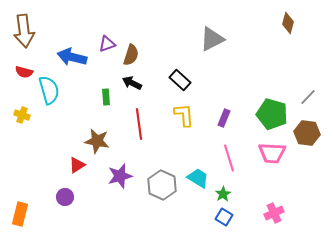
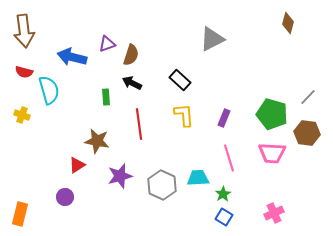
cyan trapezoid: rotated 35 degrees counterclockwise
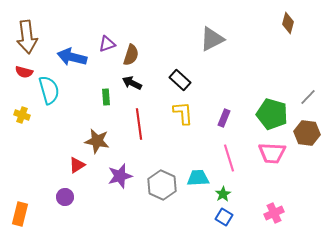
brown arrow: moved 3 px right, 6 px down
yellow L-shape: moved 1 px left, 2 px up
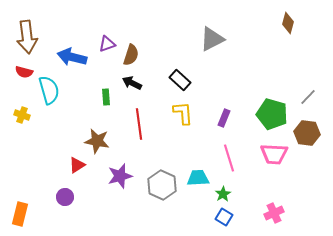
pink trapezoid: moved 2 px right, 1 px down
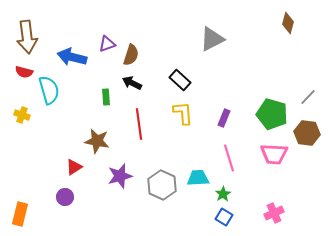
red triangle: moved 3 px left, 2 px down
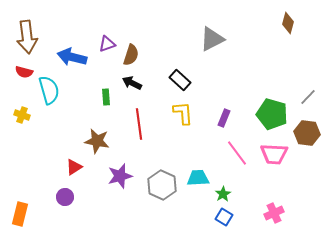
pink line: moved 8 px right, 5 px up; rotated 20 degrees counterclockwise
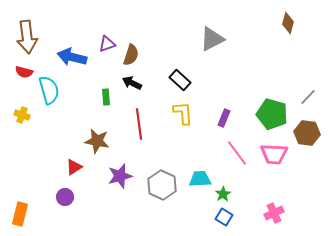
cyan trapezoid: moved 2 px right, 1 px down
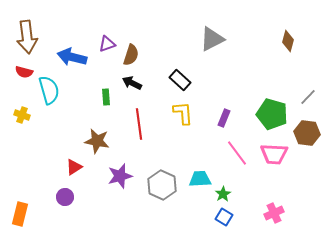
brown diamond: moved 18 px down
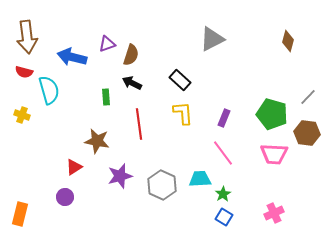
pink line: moved 14 px left
